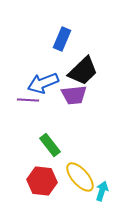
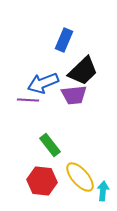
blue rectangle: moved 2 px right, 1 px down
cyan arrow: moved 1 px right; rotated 12 degrees counterclockwise
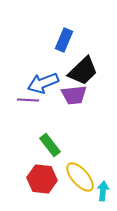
red hexagon: moved 2 px up
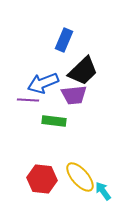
green rectangle: moved 4 px right, 24 px up; rotated 45 degrees counterclockwise
cyan arrow: rotated 42 degrees counterclockwise
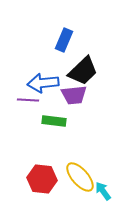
blue arrow: rotated 16 degrees clockwise
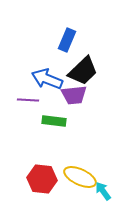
blue rectangle: moved 3 px right
blue arrow: moved 4 px right, 4 px up; rotated 28 degrees clockwise
yellow ellipse: rotated 24 degrees counterclockwise
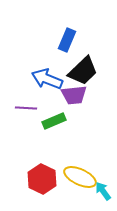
purple line: moved 2 px left, 8 px down
green rectangle: rotated 30 degrees counterclockwise
red hexagon: rotated 20 degrees clockwise
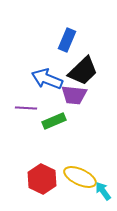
purple trapezoid: rotated 12 degrees clockwise
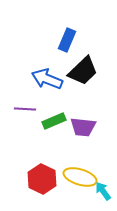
purple trapezoid: moved 9 px right, 32 px down
purple line: moved 1 px left, 1 px down
yellow ellipse: rotated 8 degrees counterclockwise
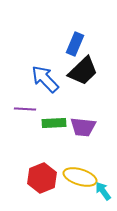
blue rectangle: moved 8 px right, 4 px down
blue arrow: moved 2 px left; rotated 24 degrees clockwise
green rectangle: moved 2 px down; rotated 20 degrees clockwise
red hexagon: moved 1 px up; rotated 12 degrees clockwise
